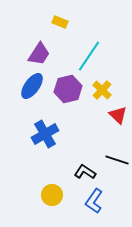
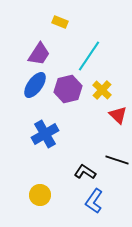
blue ellipse: moved 3 px right, 1 px up
yellow circle: moved 12 px left
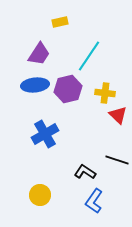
yellow rectangle: rotated 35 degrees counterclockwise
blue ellipse: rotated 48 degrees clockwise
yellow cross: moved 3 px right, 3 px down; rotated 36 degrees counterclockwise
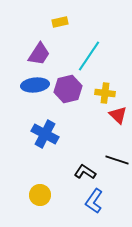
blue cross: rotated 32 degrees counterclockwise
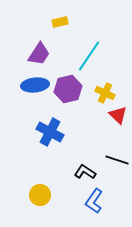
yellow cross: rotated 18 degrees clockwise
blue cross: moved 5 px right, 2 px up
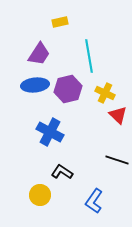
cyan line: rotated 44 degrees counterclockwise
black L-shape: moved 23 px left
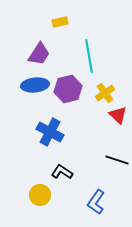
yellow cross: rotated 30 degrees clockwise
blue L-shape: moved 2 px right, 1 px down
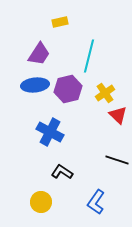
cyan line: rotated 24 degrees clockwise
yellow circle: moved 1 px right, 7 px down
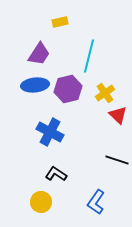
black L-shape: moved 6 px left, 2 px down
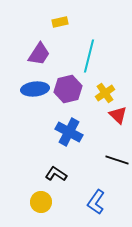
blue ellipse: moved 4 px down
blue cross: moved 19 px right
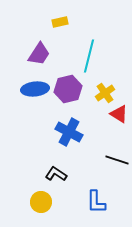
red triangle: moved 1 px right, 1 px up; rotated 12 degrees counterclockwise
blue L-shape: rotated 35 degrees counterclockwise
